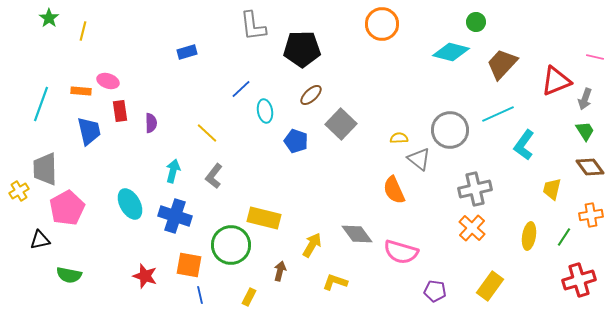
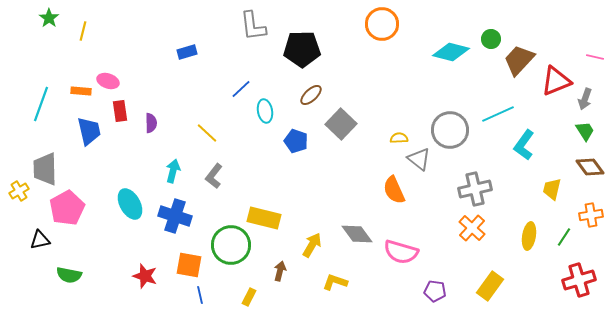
green circle at (476, 22): moved 15 px right, 17 px down
brown trapezoid at (502, 64): moved 17 px right, 4 px up
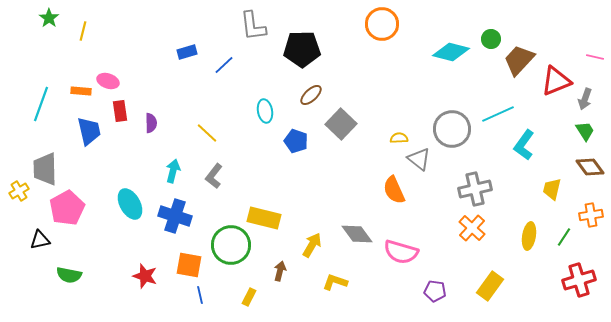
blue line at (241, 89): moved 17 px left, 24 px up
gray circle at (450, 130): moved 2 px right, 1 px up
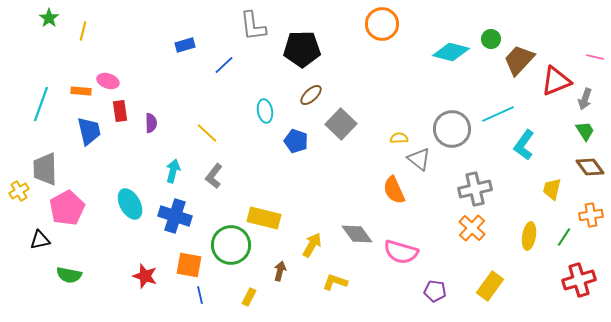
blue rectangle at (187, 52): moved 2 px left, 7 px up
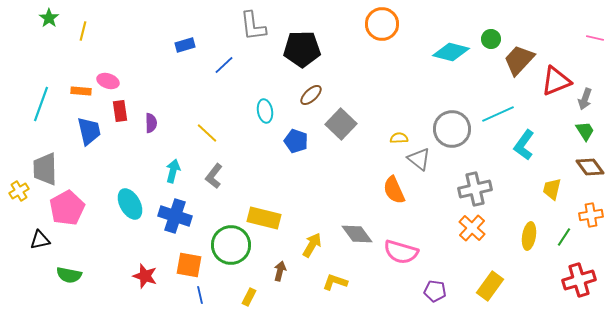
pink line at (595, 57): moved 19 px up
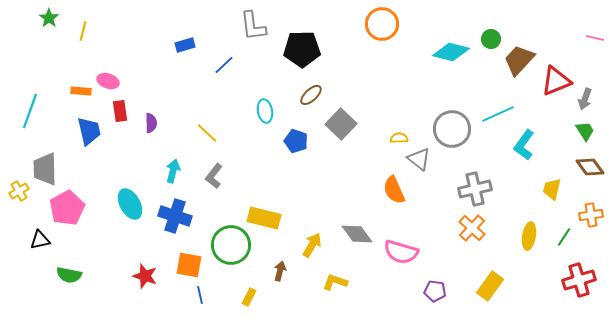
cyan line at (41, 104): moved 11 px left, 7 px down
